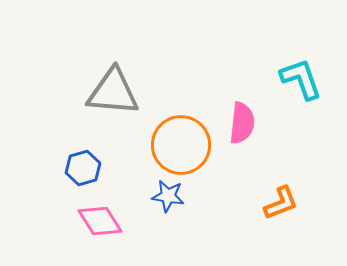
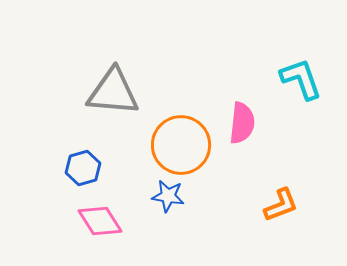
orange L-shape: moved 2 px down
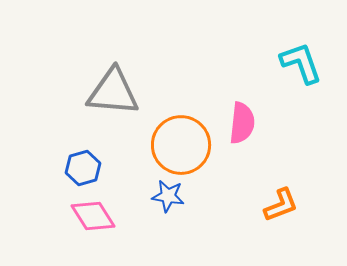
cyan L-shape: moved 16 px up
pink diamond: moved 7 px left, 5 px up
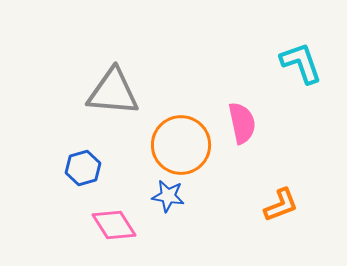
pink semicircle: rotated 18 degrees counterclockwise
pink diamond: moved 21 px right, 9 px down
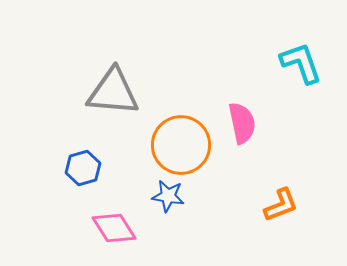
pink diamond: moved 3 px down
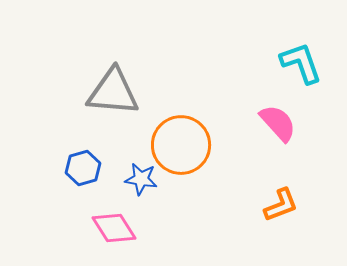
pink semicircle: moved 36 px right; rotated 30 degrees counterclockwise
blue star: moved 27 px left, 17 px up
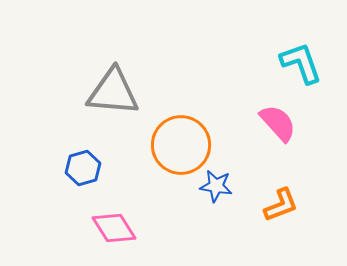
blue star: moved 75 px right, 7 px down
